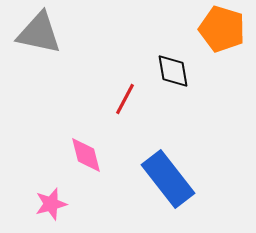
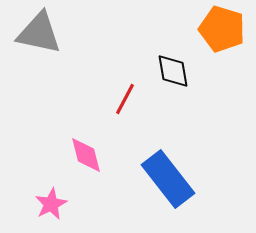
pink star: rotated 12 degrees counterclockwise
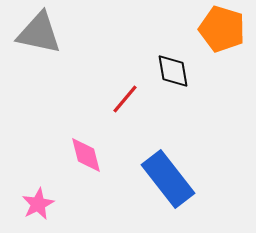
red line: rotated 12 degrees clockwise
pink star: moved 13 px left
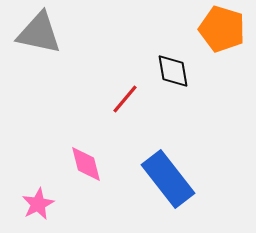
pink diamond: moved 9 px down
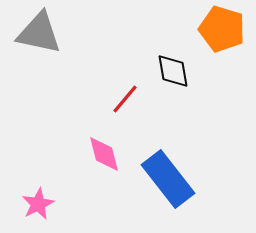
pink diamond: moved 18 px right, 10 px up
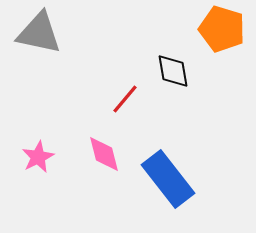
pink star: moved 47 px up
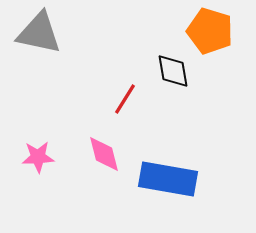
orange pentagon: moved 12 px left, 2 px down
red line: rotated 8 degrees counterclockwise
pink star: rotated 24 degrees clockwise
blue rectangle: rotated 42 degrees counterclockwise
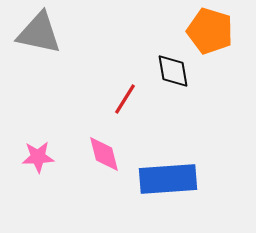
blue rectangle: rotated 14 degrees counterclockwise
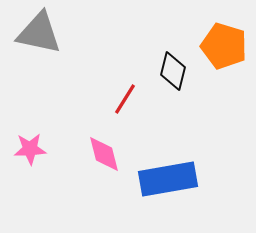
orange pentagon: moved 14 px right, 15 px down
black diamond: rotated 24 degrees clockwise
pink star: moved 8 px left, 8 px up
blue rectangle: rotated 6 degrees counterclockwise
